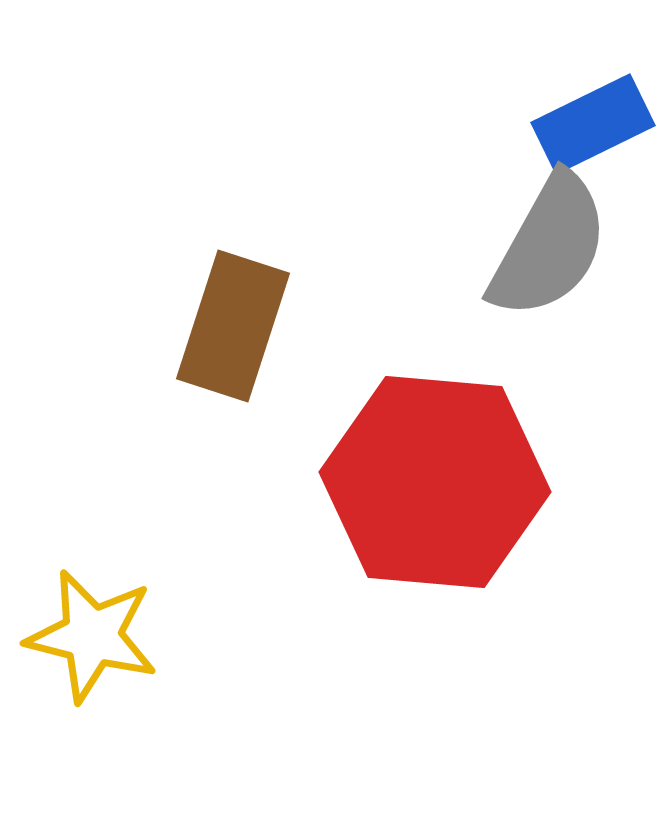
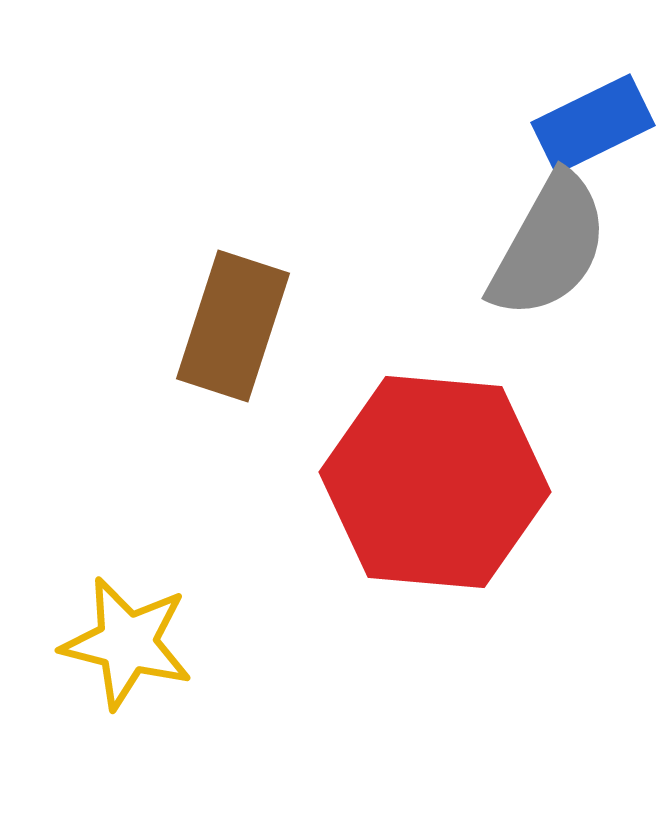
yellow star: moved 35 px right, 7 px down
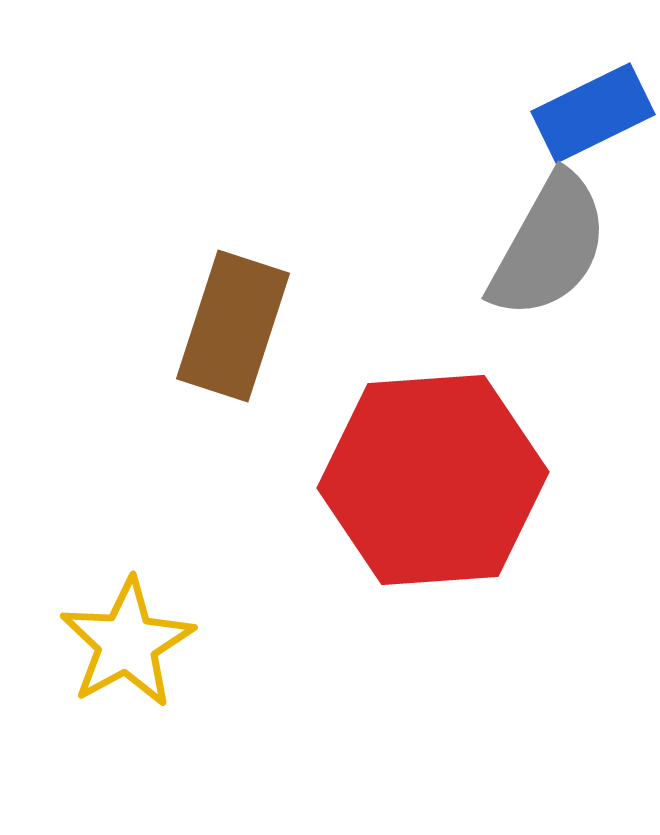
blue rectangle: moved 11 px up
red hexagon: moved 2 px left, 2 px up; rotated 9 degrees counterclockwise
yellow star: rotated 29 degrees clockwise
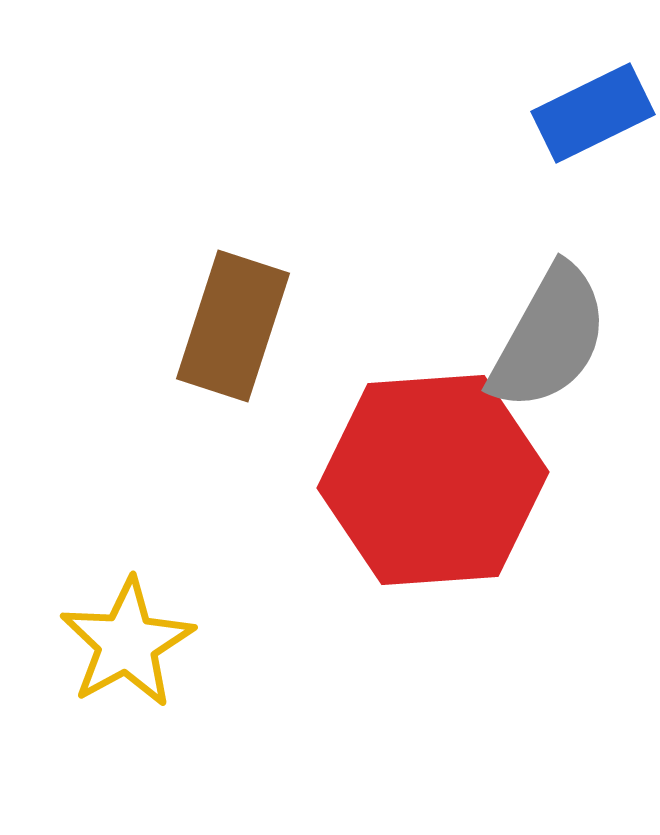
gray semicircle: moved 92 px down
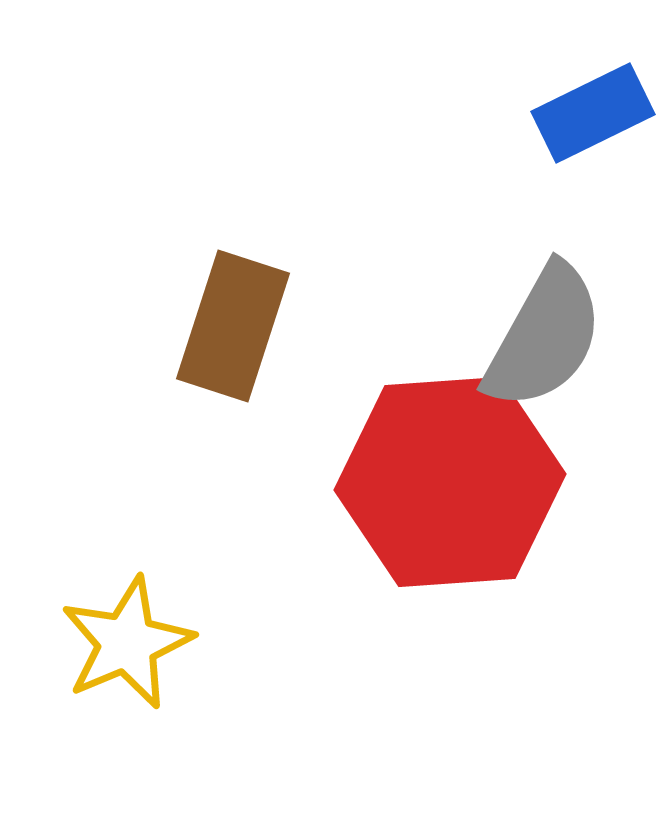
gray semicircle: moved 5 px left, 1 px up
red hexagon: moved 17 px right, 2 px down
yellow star: rotated 6 degrees clockwise
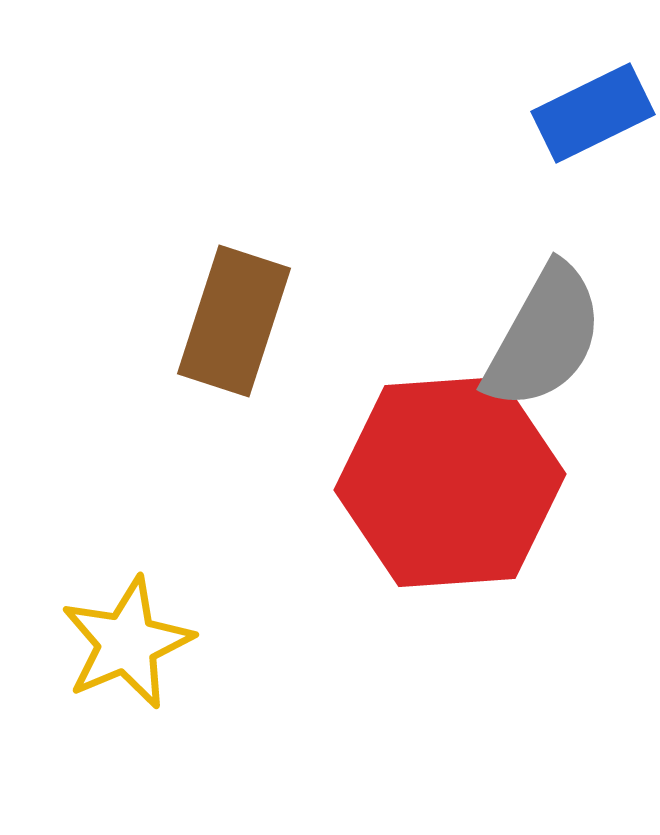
brown rectangle: moved 1 px right, 5 px up
